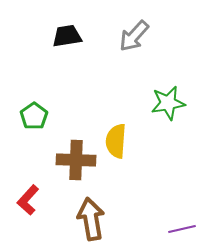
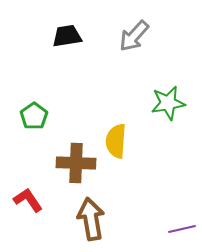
brown cross: moved 3 px down
red L-shape: rotated 104 degrees clockwise
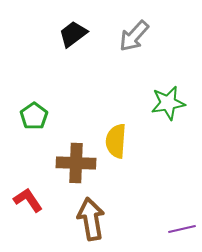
black trapezoid: moved 6 px right, 2 px up; rotated 28 degrees counterclockwise
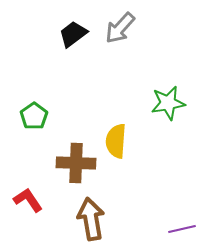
gray arrow: moved 14 px left, 8 px up
